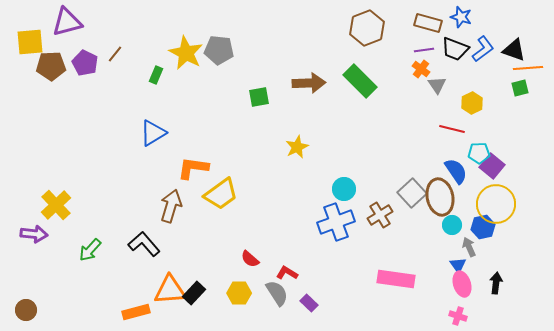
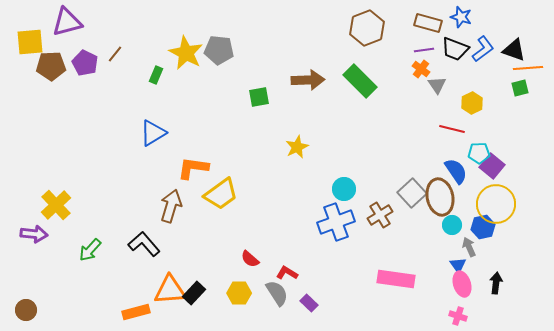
brown arrow at (309, 83): moved 1 px left, 3 px up
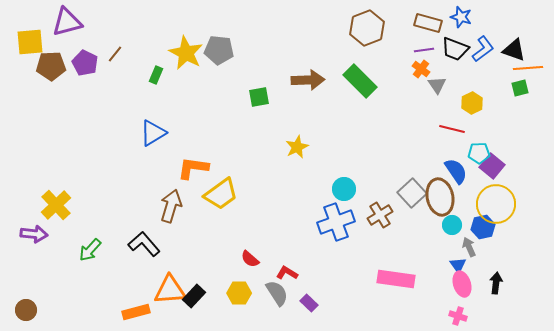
black rectangle at (194, 293): moved 3 px down
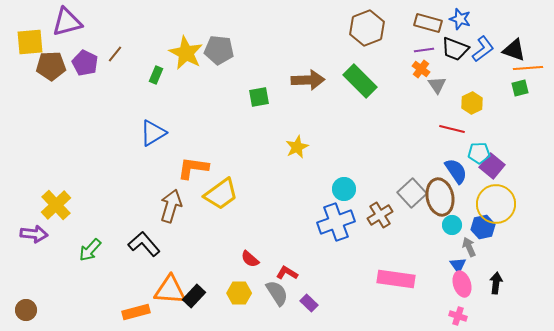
blue star at (461, 17): moved 1 px left, 2 px down
orange triangle at (170, 290): rotated 8 degrees clockwise
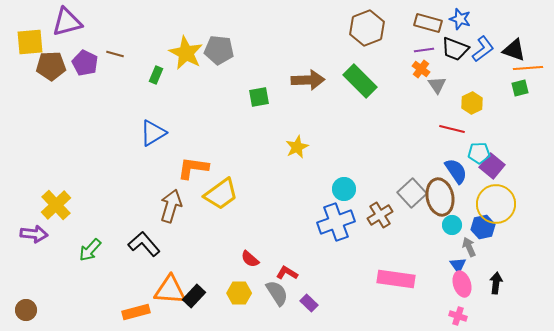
brown line at (115, 54): rotated 66 degrees clockwise
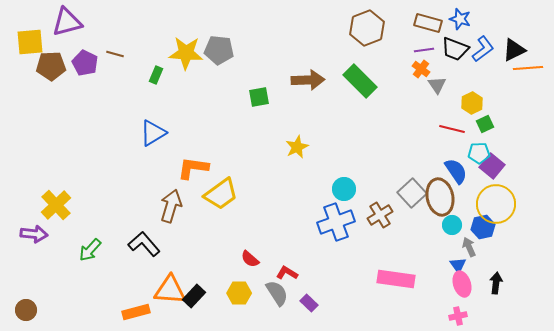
black triangle at (514, 50): rotated 45 degrees counterclockwise
yellow star at (186, 53): rotated 24 degrees counterclockwise
green square at (520, 88): moved 35 px left, 36 px down; rotated 12 degrees counterclockwise
pink cross at (458, 316): rotated 30 degrees counterclockwise
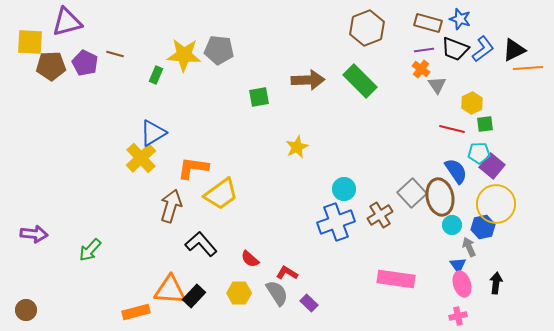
yellow square at (30, 42): rotated 8 degrees clockwise
yellow star at (186, 53): moved 2 px left, 2 px down
green square at (485, 124): rotated 18 degrees clockwise
yellow cross at (56, 205): moved 85 px right, 47 px up
black L-shape at (144, 244): moved 57 px right
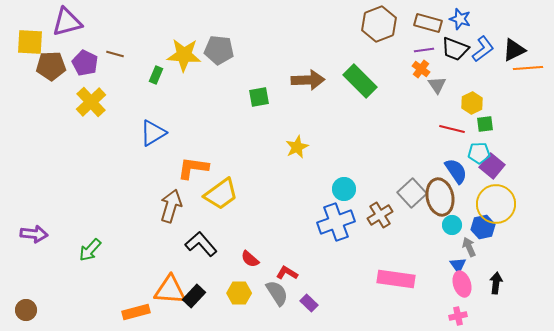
brown hexagon at (367, 28): moved 12 px right, 4 px up
yellow cross at (141, 158): moved 50 px left, 56 px up
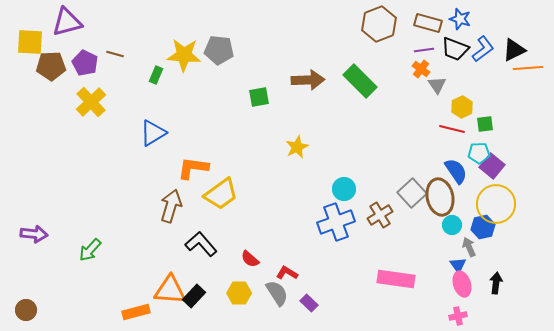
yellow hexagon at (472, 103): moved 10 px left, 4 px down
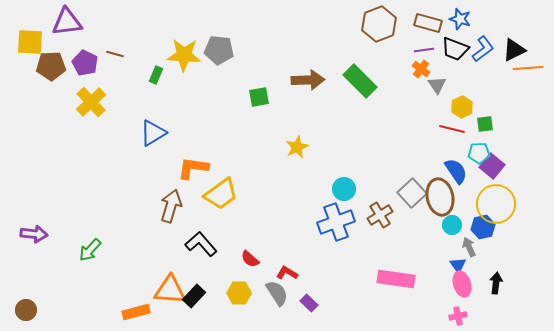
purple triangle at (67, 22): rotated 8 degrees clockwise
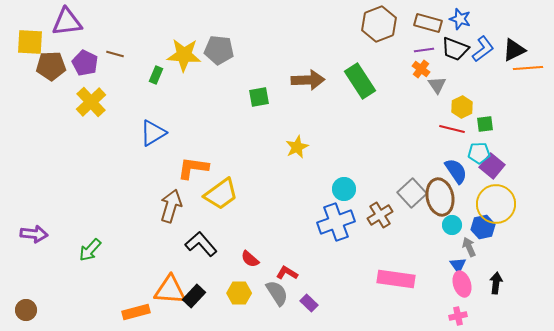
green rectangle at (360, 81): rotated 12 degrees clockwise
